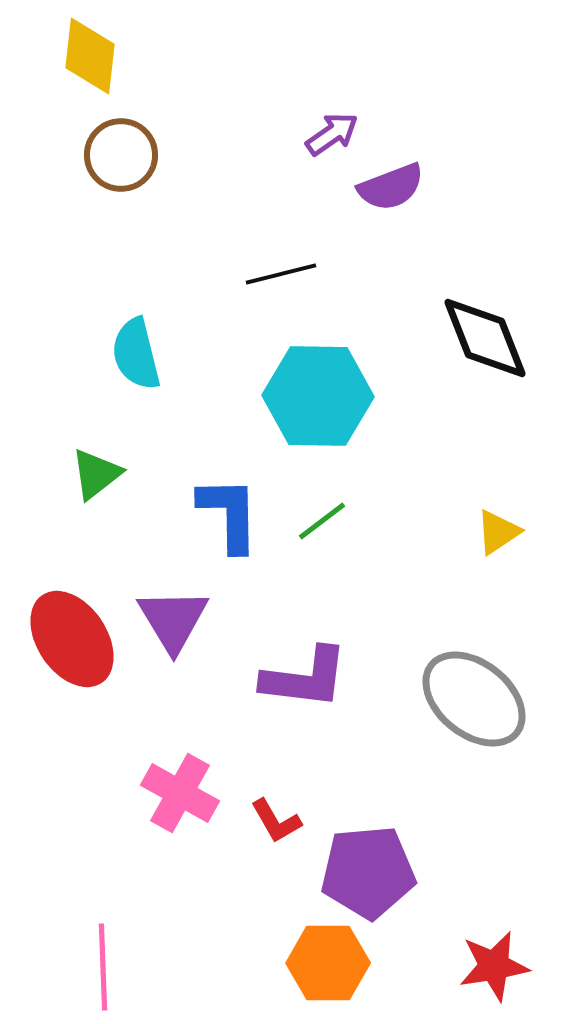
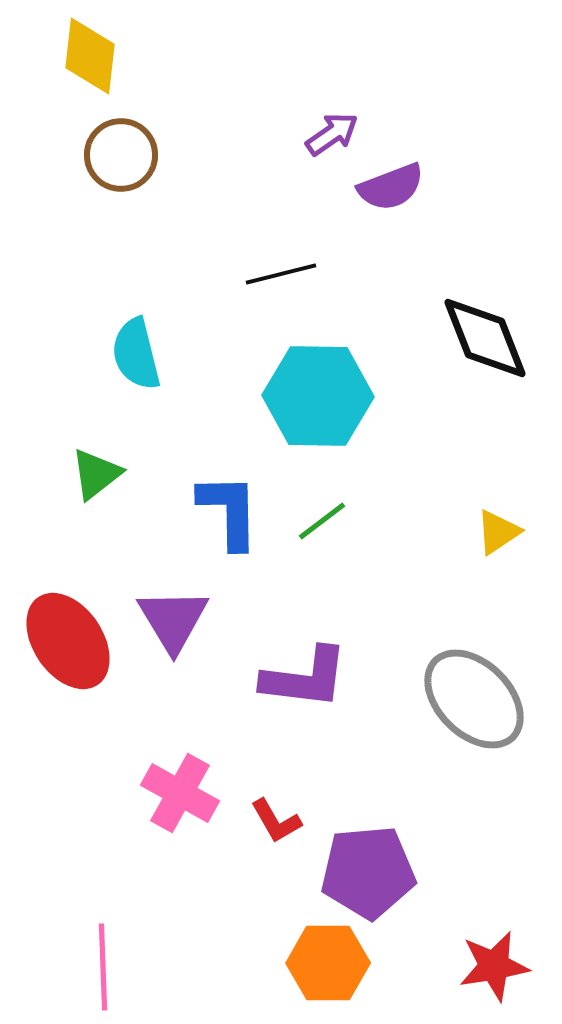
blue L-shape: moved 3 px up
red ellipse: moved 4 px left, 2 px down
gray ellipse: rotated 6 degrees clockwise
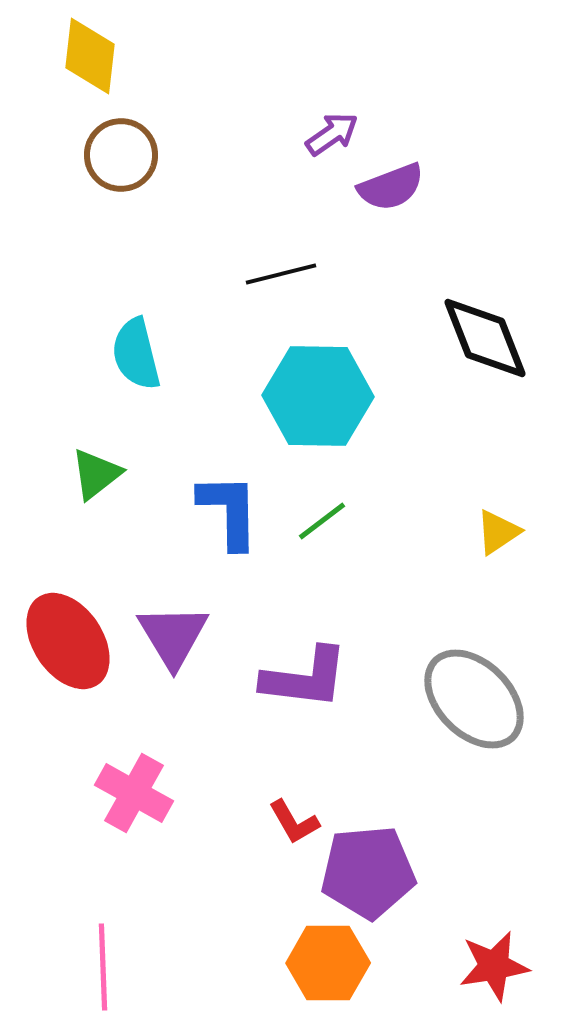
purple triangle: moved 16 px down
pink cross: moved 46 px left
red L-shape: moved 18 px right, 1 px down
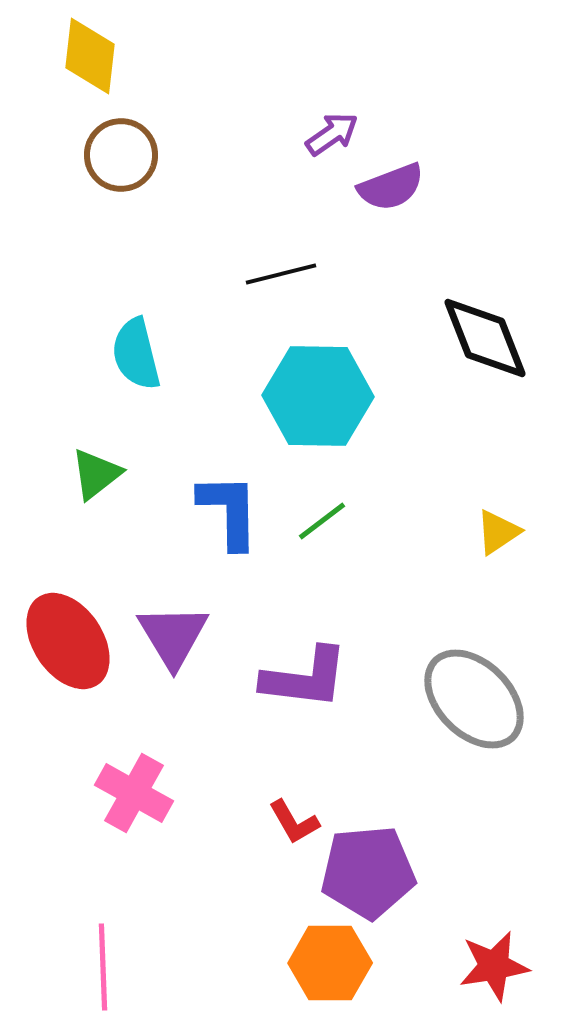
orange hexagon: moved 2 px right
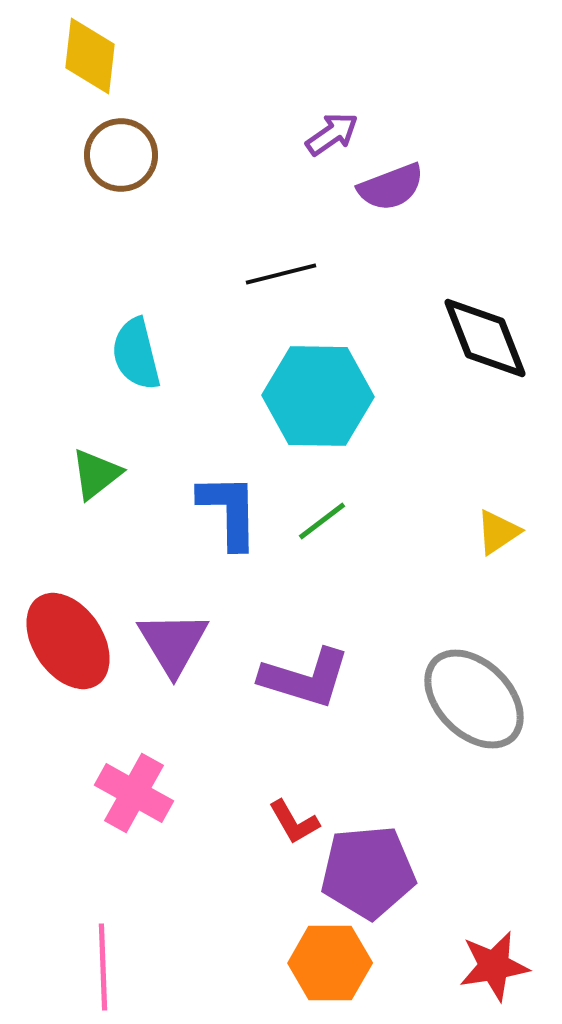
purple triangle: moved 7 px down
purple L-shape: rotated 10 degrees clockwise
